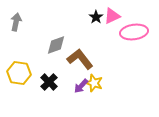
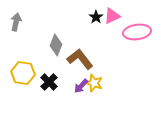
pink ellipse: moved 3 px right
gray diamond: rotated 50 degrees counterclockwise
yellow hexagon: moved 4 px right
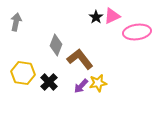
yellow star: moved 4 px right; rotated 30 degrees counterclockwise
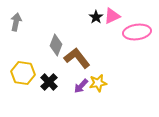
brown L-shape: moved 3 px left, 1 px up
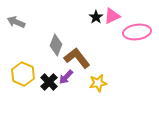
gray arrow: rotated 78 degrees counterclockwise
yellow hexagon: moved 1 px down; rotated 15 degrees clockwise
purple arrow: moved 15 px left, 9 px up
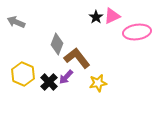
gray diamond: moved 1 px right, 1 px up
